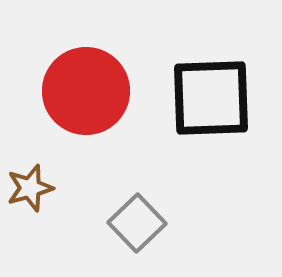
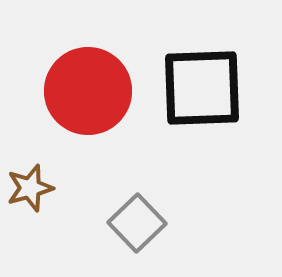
red circle: moved 2 px right
black square: moved 9 px left, 10 px up
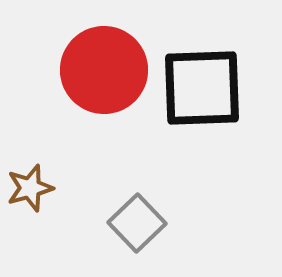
red circle: moved 16 px right, 21 px up
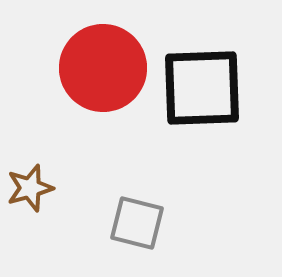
red circle: moved 1 px left, 2 px up
gray square: rotated 32 degrees counterclockwise
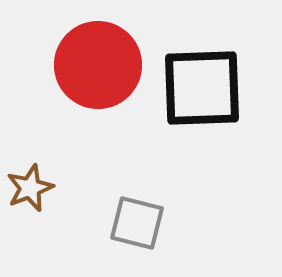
red circle: moved 5 px left, 3 px up
brown star: rotated 6 degrees counterclockwise
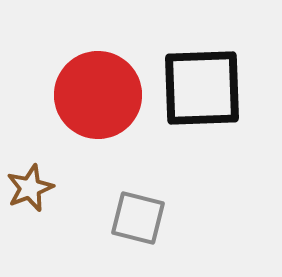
red circle: moved 30 px down
gray square: moved 1 px right, 5 px up
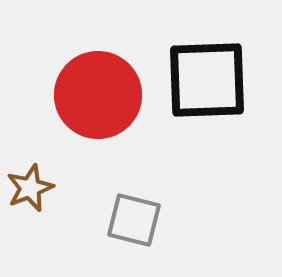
black square: moved 5 px right, 8 px up
gray square: moved 4 px left, 2 px down
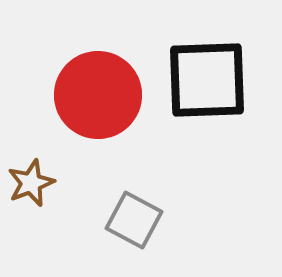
brown star: moved 1 px right, 5 px up
gray square: rotated 14 degrees clockwise
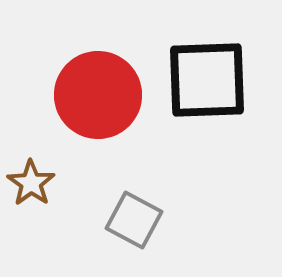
brown star: rotated 15 degrees counterclockwise
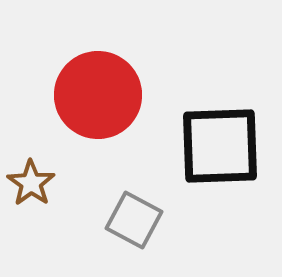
black square: moved 13 px right, 66 px down
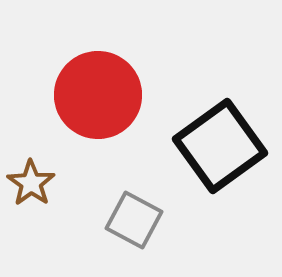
black square: rotated 34 degrees counterclockwise
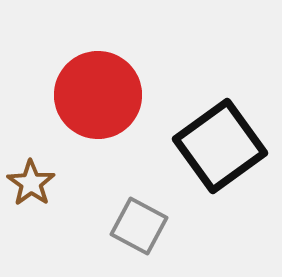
gray square: moved 5 px right, 6 px down
